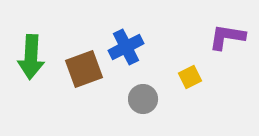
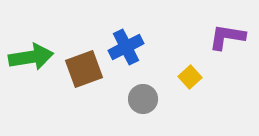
green arrow: rotated 102 degrees counterclockwise
yellow square: rotated 15 degrees counterclockwise
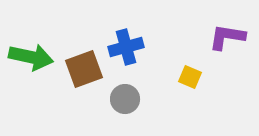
blue cross: rotated 12 degrees clockwise
green arrow: rotated 21 degrees clockwise
yellow square: rotated 25 degrees counterclockwise
gray circle: moved 18 px left
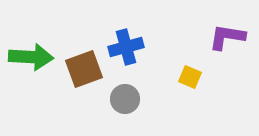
green arrow: rotated 9 degrees counterclockwise
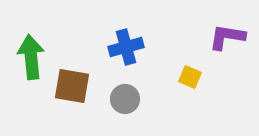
green arrow: rotated 99 degrees counterclockwise
brown square: moved 12 px left, 17 px down; rotated 30 degrees clockwise
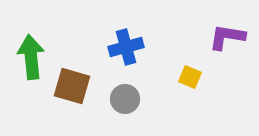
brown square: rotated 6 degrees clockwise
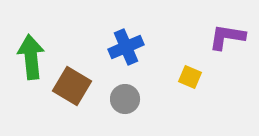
blue cross: rotated 8 degrees counterclockwise
brown square: rotated 15 degrees clockwise
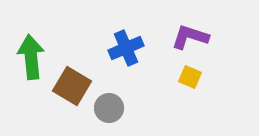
purple L-shape: moved 37 px left; rotated 9 degrees clockwise
blue cross: moved 1 px down
gray circle: moved 16 px left, 9 px down
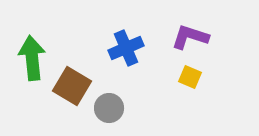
green arrow: moved 1 px right, 1 px down
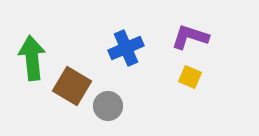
gray circle: moved 1 px left, 2 px up
